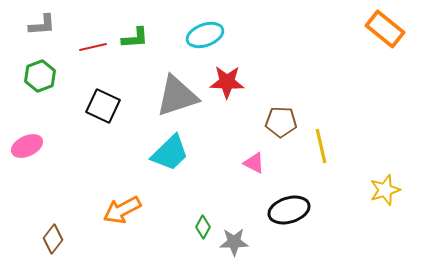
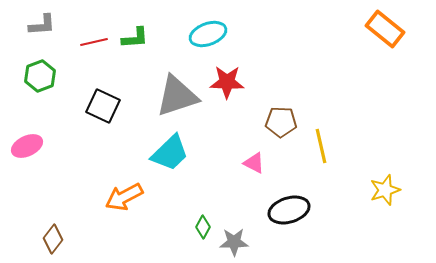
cyan ellipse: moved 3 px right, 1 px up
red line: moved 1 px right, 5 px up
orange arrow: moved 2 px right, 13 px up
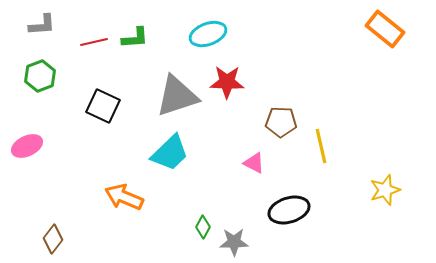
orange arrow: rotated 51 degrees clockwise
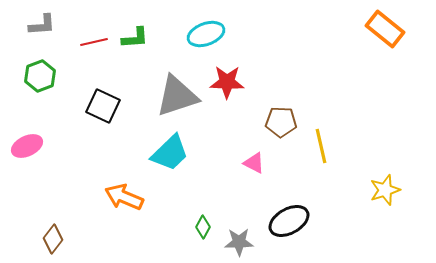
cyan ellipse: moved 2 px left
black ellipse: moved 11 px down; rotated 12 degrees counterclockwise
gray star: moved 5 px right
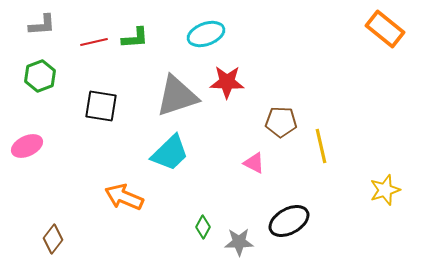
black square: moved 2 px left; rotated 16 degrees counterclockwise
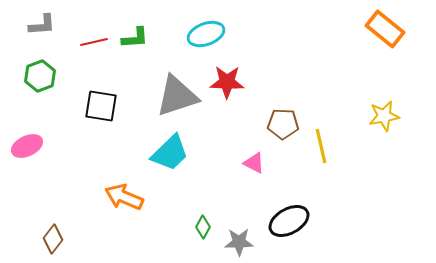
brown pentagon: moved 2 px right, 2 px down
yellow star: moved 1 px left, 74 px up; rotated 8 degrees clockwise
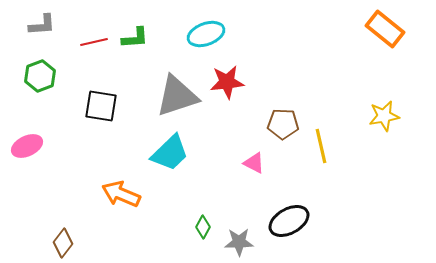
red star: rotated 8 degrees counterclockwise
orange arrow: moved 3 px left, 3 px up
brown diamond: moved 10 px right, 4 px down
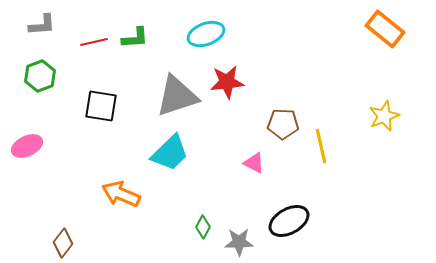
yellow star: rotated 12 degrees counterclockwise
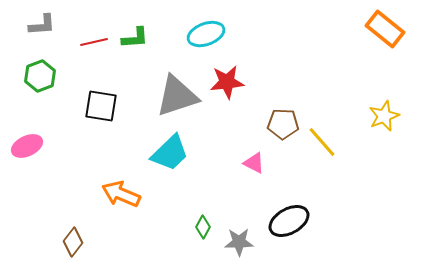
yellow line: moved 1 px right, 4 px up; rotated 28 degrees counterclockwise
brown diamond: moved 10 px right, 1 px up
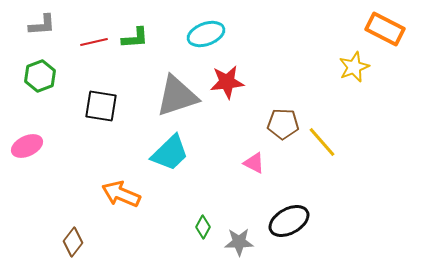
orange rectangle: rotated 12 degrees counterclockwise
yellow star: moved 30 px left, 49 px up
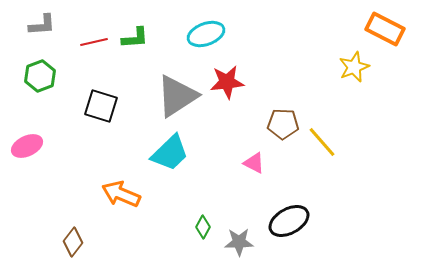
gray triangle: rotated 15 degrees counterclockwise
black square: rotated 8 degrees clockwise
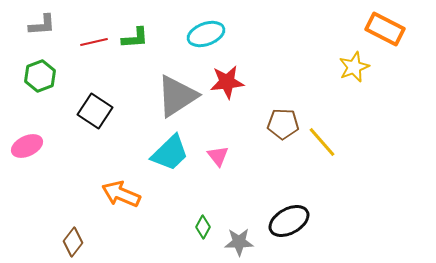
black square: moved 6 px left, 5 px down; rotated 16 degrees clockwise
pink triangle: moved 36 px left, 7 px up; rotated 25 degrees clockwise
